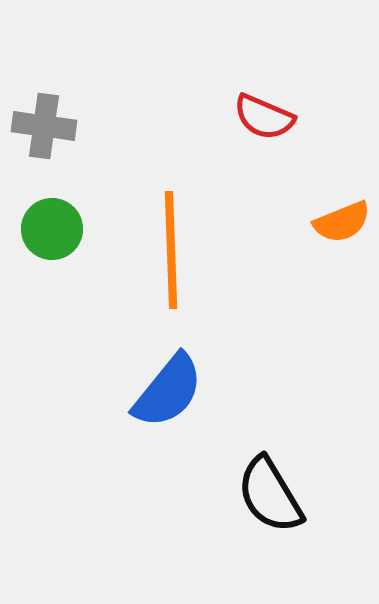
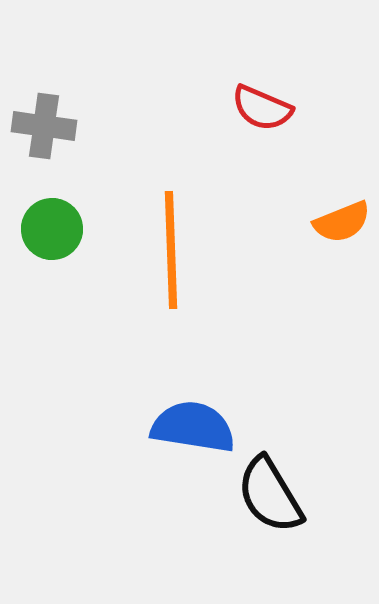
red semicircle: moved 2 px left, 9 px up
blue semicircle: moved 25 px right, 36 px down; rotated 120 degrees counterclockwise
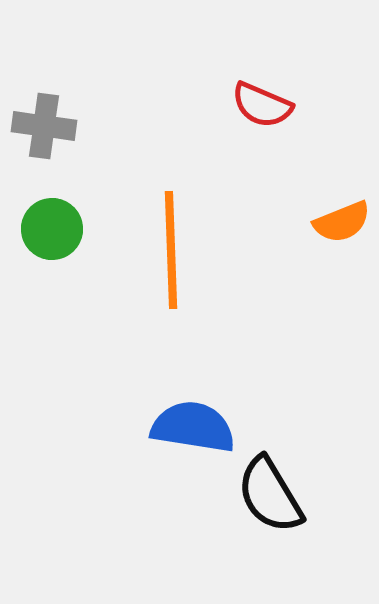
red semicircle: moved 3 px up
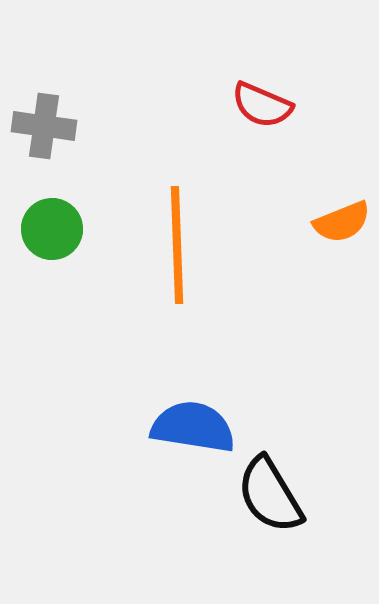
orange line: moved 6 px right, 5 px up
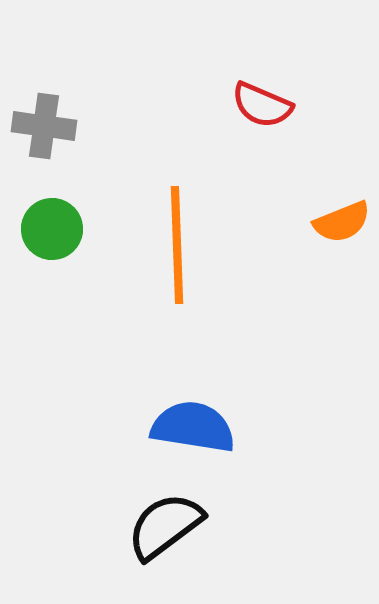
black semicircle: moved 105 px left, 31 px down; rotated 84 degrees clockwise
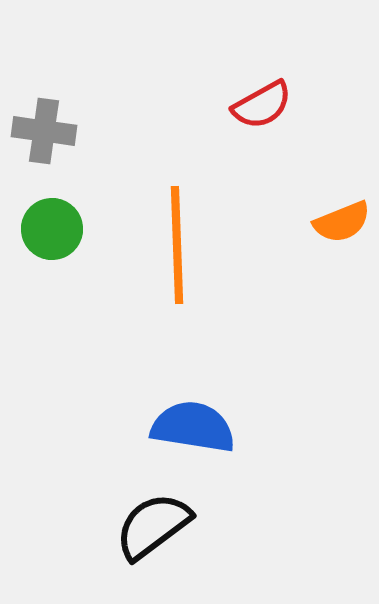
red semicircle: rotated 52 degrees counterclockwise
gray cross: moved 5 px down
black semicircle: moved 12 px left
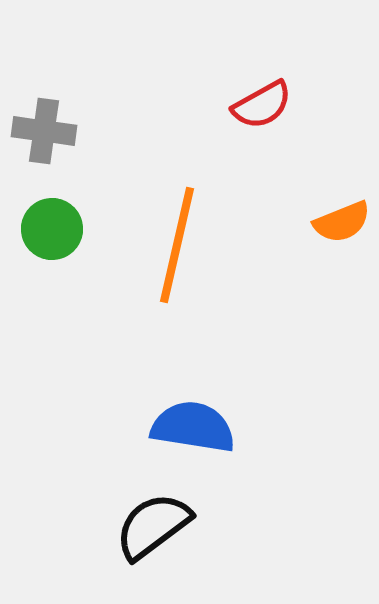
orange line: rotated 15 degrees clockwise
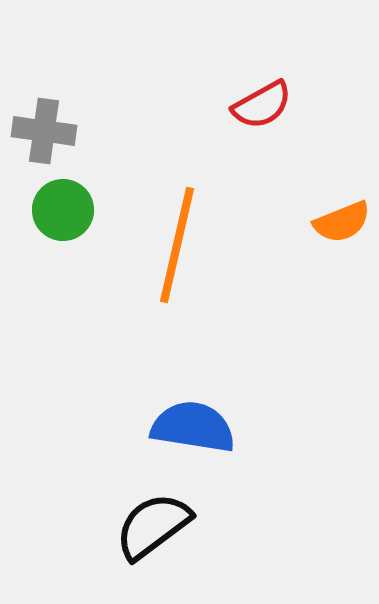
green circle: moved 11 px right, 19 px up
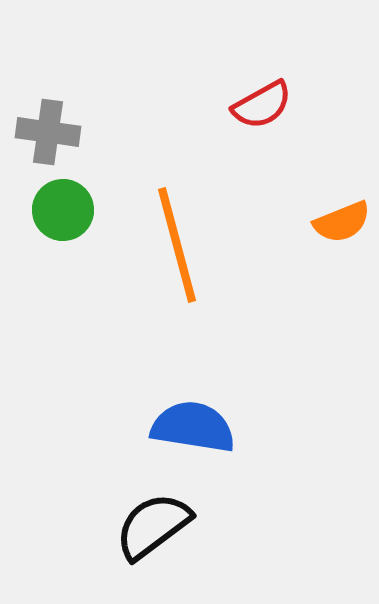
gray cross: moved 4 px right, 1 px down
orange line: rotated 28 degrees counterclockwise
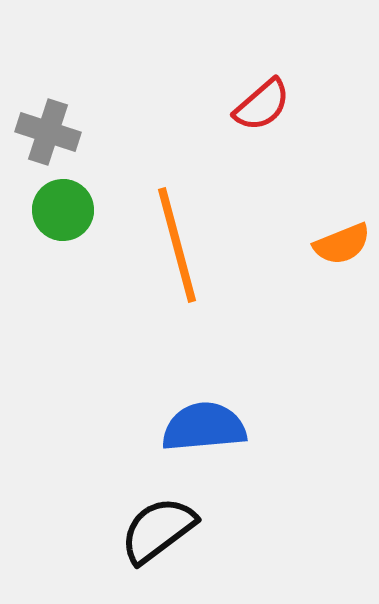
red semicircle: rotated 12 degrees counterclockwise
gray cross: rotated 10 degrees clockwise
orange semicircle: moved 22 px down
blue semicircle: moved 11 px right; rotated 14 degrees counterclockwise
black semicircle: moved 5 px right, 4 px down
